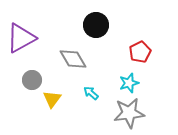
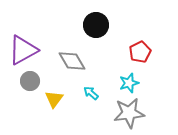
purple triangle: moved 2 px right, 12 px down
gray diamond: moved 1 px left, 2 px down
gray circle: moved 2 px left, 1 px down
yellow triangle: moved 2 px right
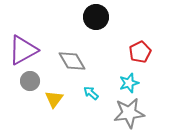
black circle: moved 8 px up
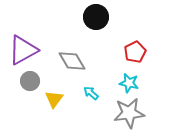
red pentagon: moved 5 px left
cyan star: rotated 30 degrees clockwise
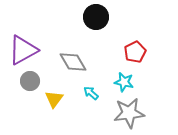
gray diamond: moved 1 px right, 1 px down
cyan star: moved 5 px left, 1 px up
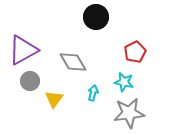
cyan arrow: moved 2 px right; rotated 63 degrees clockwise
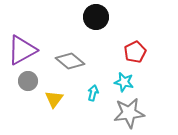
purple triangle: moved 1 px left
gray diamond: moved 3 px left, 1 px up; rotated 20 degrees counterclockwise
gray circle: moved 2 px left
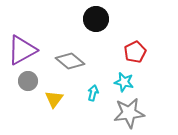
black circle: moved 2 px down
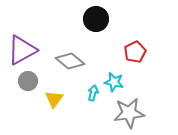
cyan star: moved 10 px left
